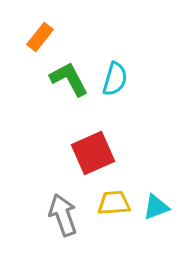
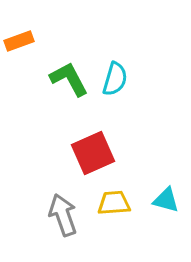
orange rectangle: moved 21 px left, 4 px down; rotated 32 degrees clockwise
cyan triangle: moved 10 px right, 7 px up; rotated 36 degrees clockwise
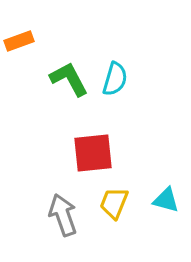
red square: rotated 18 degrees clockwise
yellow trapezoid: rotated 64 degrees counterclockwise
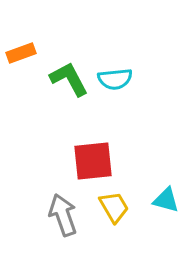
orange rectangle: moved 2 px right, 12 px down
cyan semicircle: rotated 68 degrees clockwise
red square: moved 8 px down
yellow trapezoid: moved 4 px down; rotated 128 degrees clockwise
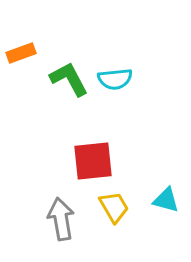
gray arrow: moved 2 px left, 4 px down; rotated 9 degrees clockwise
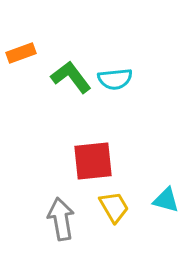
green L-shape: moved 2 px right, 2 px up; rotated 9 degrees counterclockwise
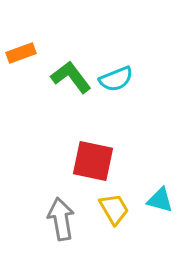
cyan semicircle: moved 1 px right; rotated 16 degrees counterclockwise
red square: rotated 18 degrees clockwise
cyan triangle: moved 6 px left
yellow trapezoid: moved 2 px down
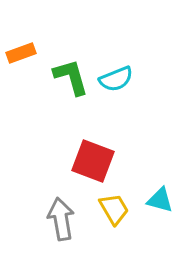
green L-shape: rotated 21 degrees clockwise
red square: rotated 9 degrees clockwise
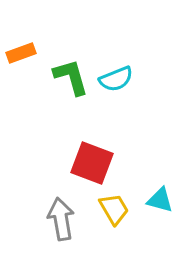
red square: moved 1 px left, 2 px down
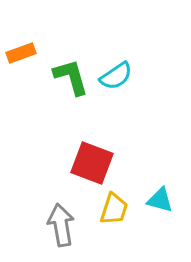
cyan semicircle: moved 3 px up; rotated 12 degrees counterclockwise
yellow trapezoid: rotated 48 degrees clockwise
gray arrow: moved 6 px down
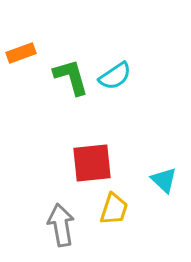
cyan semicircle: moved 1 px left
red square: rotated 27 degrees counterclockwise
cyan triangle: moved 4 px right, 20 px up; rotated 28 degrees clockwise
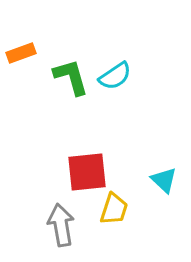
red square: moved 5 px left, 9 px down
